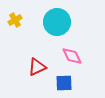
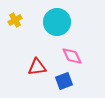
red triangle: rotated 18 degrees clockwise
blue square: moved 2 px up; rotated 18 degrees counterclockwise
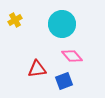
cyan circle: moved 5 px right, 2 px down
pink diamond: rotated 15 degrees counterclockwise
red triangle: moved 2 px down
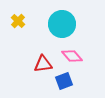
yellow cross: moved 3 px right, 1 px down; rotated 16 degrees counterclockwise
red triangle: moved 6 px right, 5 px up
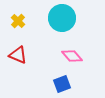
cyan circle: moved 6 px up
red triangle: moved 25 px left, 9 px up; rotated 30 degrees clockwise
blue square: moved 2 px left, 3 px down
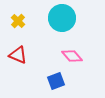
blue square: moved 6 px left, 3 px up
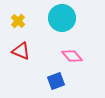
red triangle: moved 3 px right, 4 px up
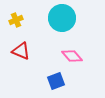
yellow cross: moved 2 px left, 1 px up; rotated 24 degrees clockwise
